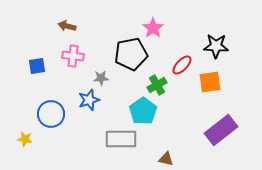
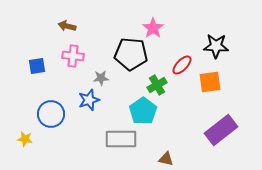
black pentagon: rotated 16 degrees clockwise
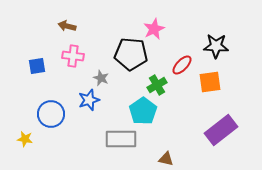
pink star: moved 1 px right, 1 px down; rotated 10 degrees clockwise
gray star: rotated 28 degrees clockwise
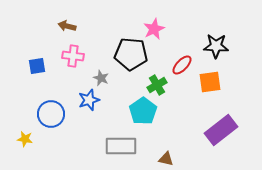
gray rectangle: moved 7 px down
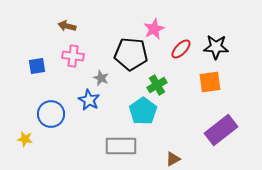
black star: moved 1 px down
red ellipse: moved 1 px left, 16 px up
blue star: rotated 25 degrees counterclockwise
brown triangle: moved 7 px right; rotated 42 degrees counterclockwise
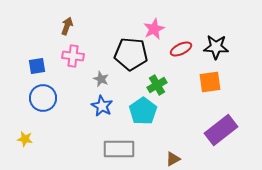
brown arrow: rotated 96 degrees clockwise
red ellipse: rotated 20 degrees clockwise
gray star: moved 1 px down
blue star: moved 13 px right, 6 px down
blue circle: moved 8 px left, 16 px up
gray rectangle: moved 2 px left, 3 px down
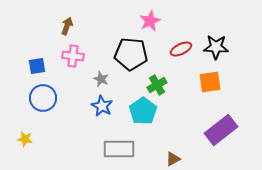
pink star: moved 4 px left, 8 px up
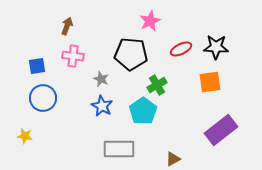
yellow star: moved 3 px up
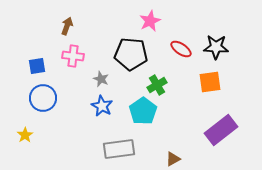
red ellipse: rotated 60 degrees clockwise
yellow star: moved 1 px up; rotated 28 degrees clockwise
gray rectangle: rotated 8 degrees counterclockwise
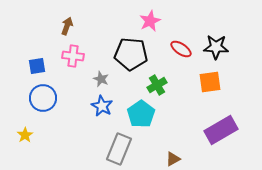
cyan pentagon: moved 2 px left, 3 px down
purple rectangle: rotated 8 degrees clockwise
gray rectangle: rotated 60 degrees counterclockwise
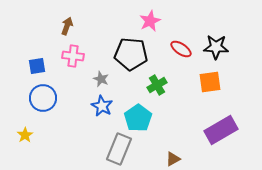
cyan pentagon: moved 3 px left, 4 px down
